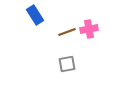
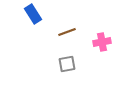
blue rectangle: moved 2 px left, 1 px up
pink cross: moved 13 px right, 13 px down
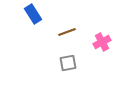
pink cross: rotated 18 degrees counterclockwise
gray square: moved 1 px right, 1 px up
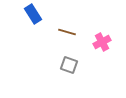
brown line: rotated 36 degrees clockwise
gray square: moved 1 px right, 2 px down; rotated 30 degrees clockwise
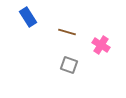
blue rectangle: moved 5 px left, 3 px down
pink cross: moved 1 px left, 3 px down; rotated 30 degrees counterclockwise
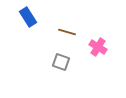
pink cross: moved 3 px left, 2 px down
gray square: moved 8 px left, 3 px up
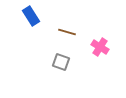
blue rectangle: moved 3 px right, 1 px up
pink cross: moved 2 px right
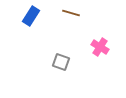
blue rectangle: rotated 66 degrees clockwise
brown line: moved 4 px right, 19 px up
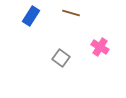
gray square: moved 4 px up; rotated 18 degrees clockwise
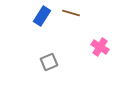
blue rectangle: moved 11 px right
gray square: moved 12 px left, 4 px down; rotated 30 degrees clockwise
